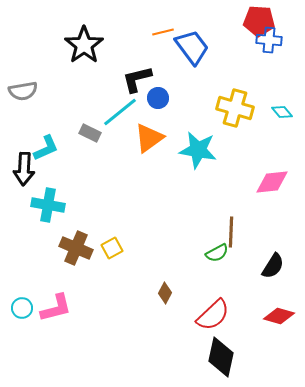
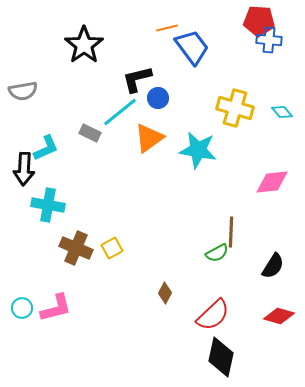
orange line: moved 4 px right, 4 px up
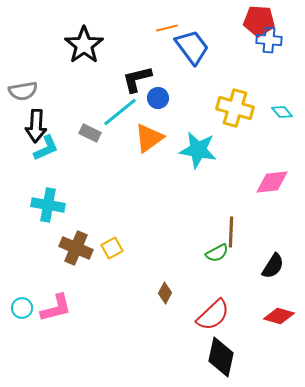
black arrow: moved 12 px right, 43 px up
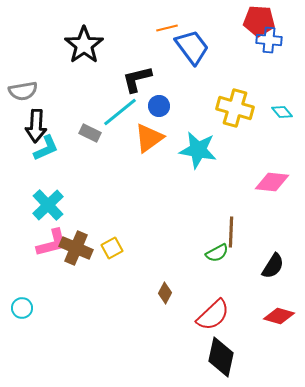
blue circle: moved 1 px right, 8 px down
pink diamond: rotated 12 degrees clockwise
cyan cross: rotated 36 degrees clockwise
pink L-shape: moved 4 px left, 65 px up
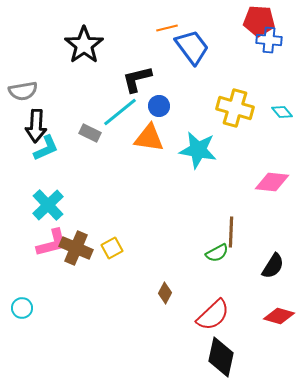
orange triangle: rotated 44 degrees clockwise
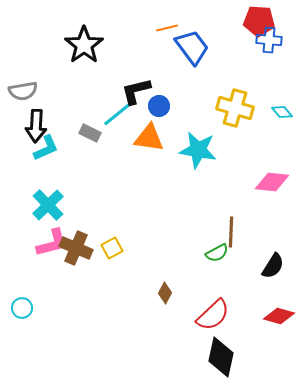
black L-shape: moved 1 px left, 12 px down
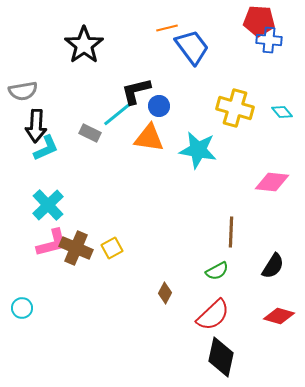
green semicircle: moved 18 px down
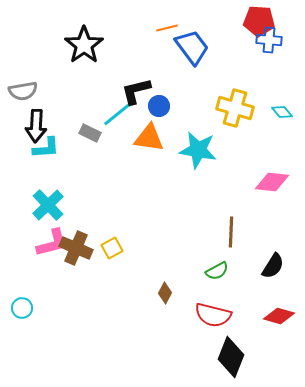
cyan L-shape: rotated 20 degrees clockwise
red semicircle: rotated 57 degrees clockwise
black diamond: moved 10 px right; rotated 9 degrees clockwise
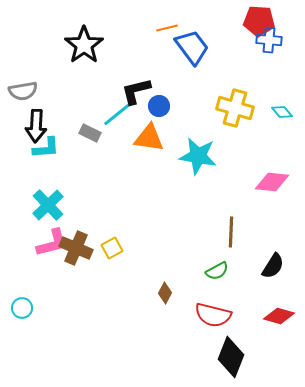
cyan star: moved 6 px down
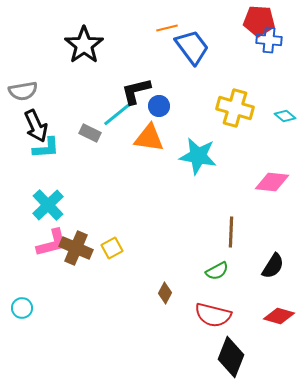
cyan diamond: moved 3 px right, 4 px down; rotated 10 degrees counterclockwise
black arrow: rotated 28 degrees counterclockwise
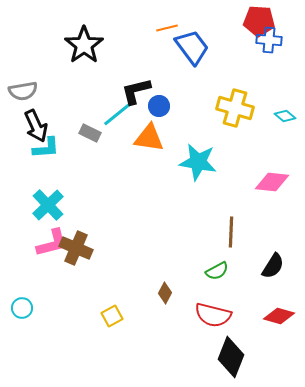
cyan star: moved 6 px down
yellow square: moved 68 px down
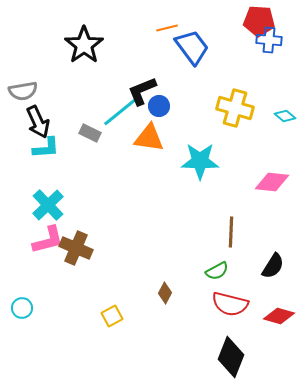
black L-shape: moved 6 px right; rotated 8 degrees counterclockwise
black arrow: moved 2 px right, 4 px up
cyan star: moved 2 px right, 1 px up; rotated 9 degrees counterclockwise
pink L-shape: moved 4 px left, 3 px up
red semicircle: moved 17 px right, 11 px up
